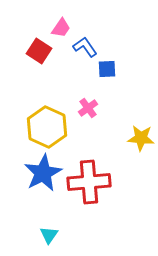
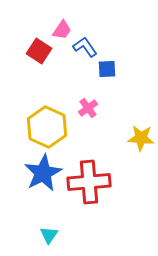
pink trapezoid: moved 1 px right, 2 px down
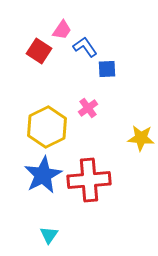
yellow hexagon: rotated 9 degrees clockwise
blue star: moved 2 px down
red cross: moved 2 px up
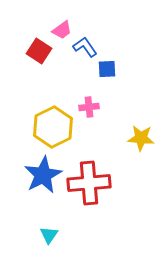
pink trapezoid: rotated 20 degrees clockwise
pink cross: moved 1 px right, 1 px up; rotated 30 degrees clockwise
yellow hexagon: moved 6 px right
red cross: moved 3 px down
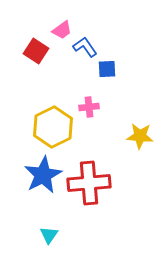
red square: moved 3 px left
yellow star: moved 1 px left, 2 px up
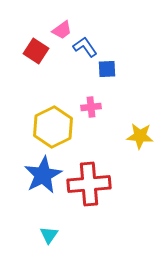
pink cross: moved 2 px right
red cross: moved 1 px down
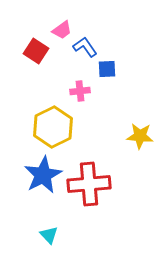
pink cross: moved 11 px left, 16 px up
cyan triangle: rotated 18 degrees counterclockwise
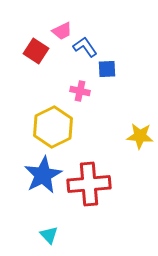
pink trapezoid: moved 1 px down; rotated 10 degrees clockwise
pink cross: rotated 18 degrees clockwise
